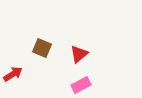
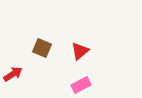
red triangle: moved 1 px right, 3 px up
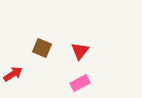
red triangle: rotated 12 degrees counterclockwise
pink rectangle: moved 1 px left, 2 px up
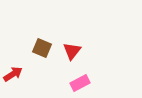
red triangle: moved 8 px left
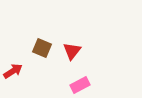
red arrow: moved 3 px up
pink rectangle: moved 2 px down
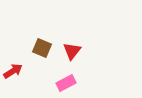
pink rectangle: moved 14 px left, 2 px up
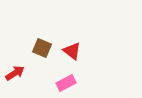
red triangle: rotated 30 degrees counterclockwise
red arrow: moved 2 px right, 2 px down
